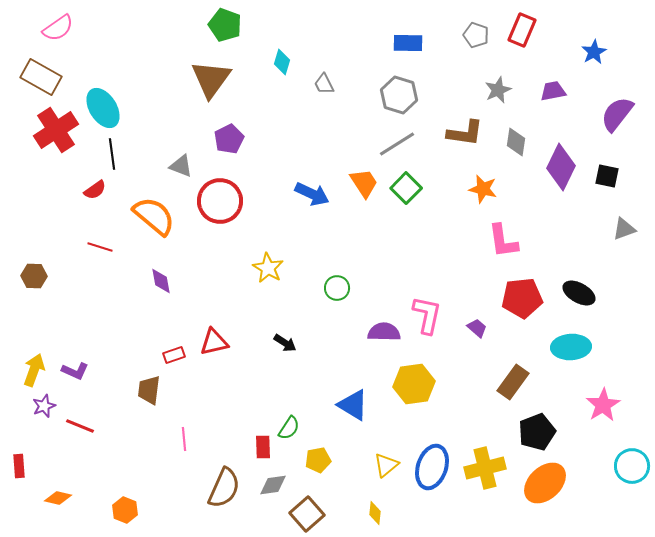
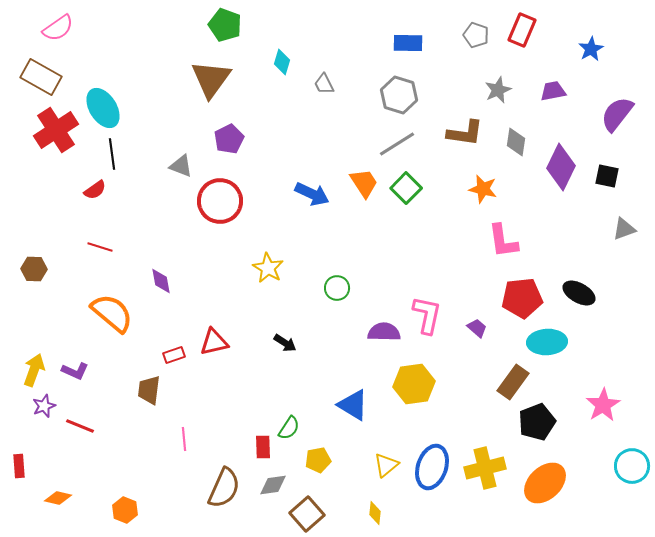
blue star at (594, 52): moved 3 px left, 3 px up
orange semicircle at (154, 216): moved 42 px left, 97 px down
brown hexagon at (34, 276): moved 7 px up
cyan ellipse at (571, 347): moved 24 px left, 5 px up
black pentagon at (537, 432): moved 10 px up
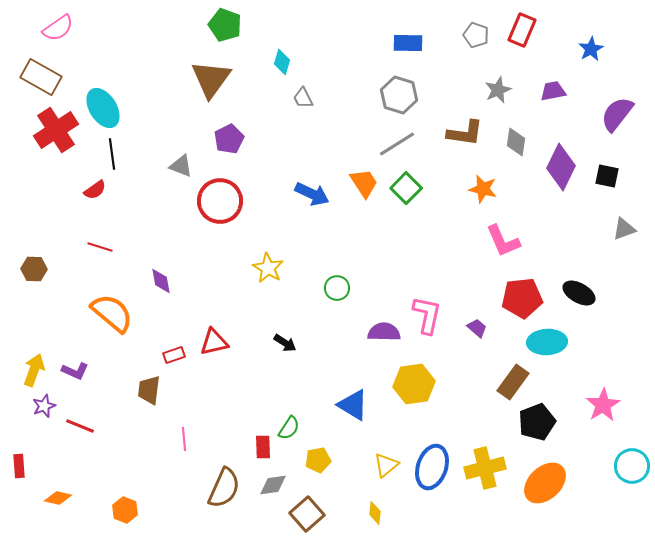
gray trapezoid at (324, 84): moved 21 px left, 14 px down
pink L-shape at (503, 241): rotated 15 degrees counterclockwise
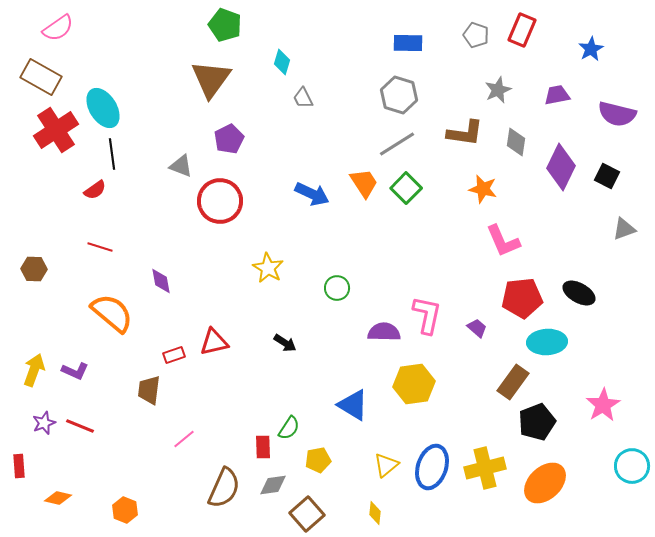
purple trapezoid at (553, 91): moved 4 px right, 4 px down
purple semicircle at (617, 114): rotated 114 degrees counterclockwise
black square at (607, 176): rotated 15 degrees clockwise
purple star at (44, 406): moved 17 px down
pink line at (184, 439): rotated 55 degrees clockwise
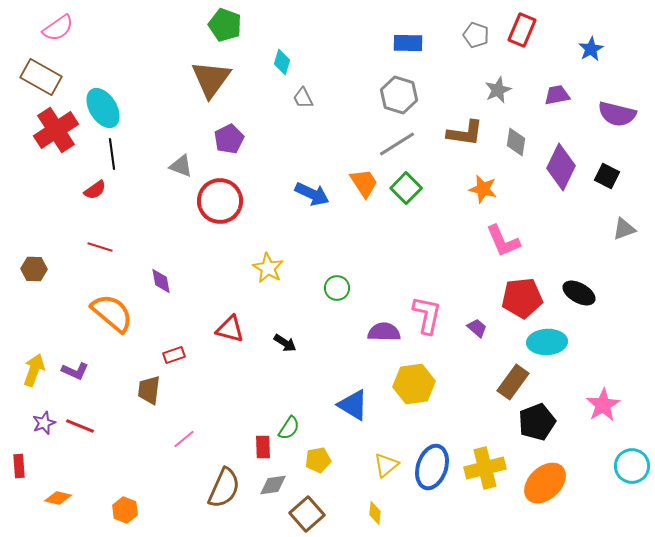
red triangle at (214, 342): moved 16 px right, 13 px up; rotated 28 degrees clockwise
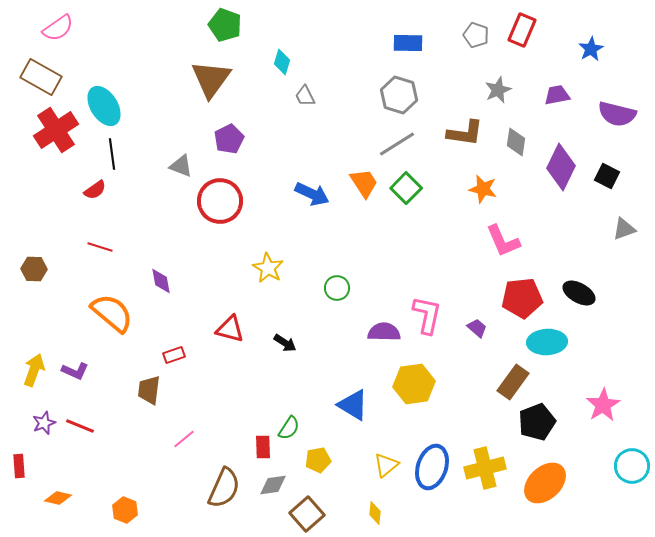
gray trapezoid at (303, 98): moved 2 px right, 2 px up
cyan ellipse at (103, 108): moved 1 px right, 2 px up
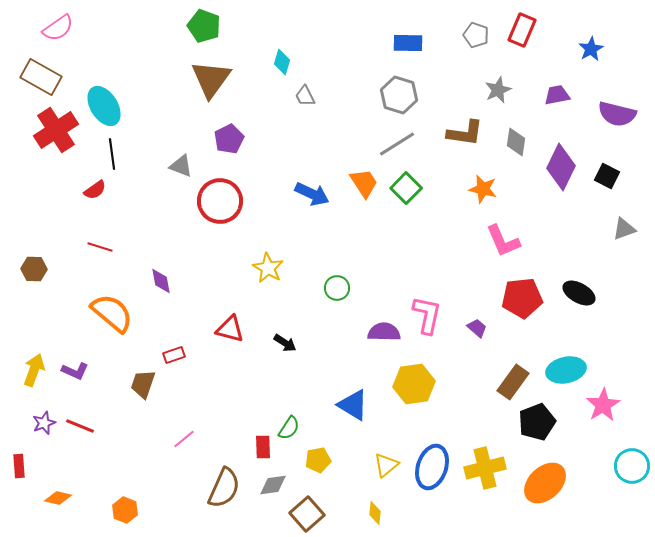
green pentagon at (225, 25): moved 21 px left, 1 px down
cyan ellipse at (547, 342): moved 19 px right, 28 px down; rotated 9 degrees counterclockwise
brown trapezoid at (149, 390): moved 6 px left, 6 px up; rotated 12 degrees clockwise
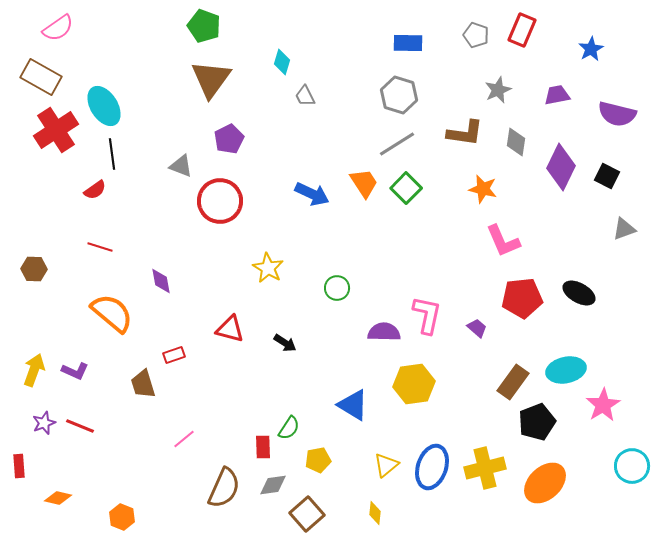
brown trapezoid at (143, 384): rotated 36 degrees counterclockwise
orange hexagon at (125, 510): moved 3 px left, 7 px down
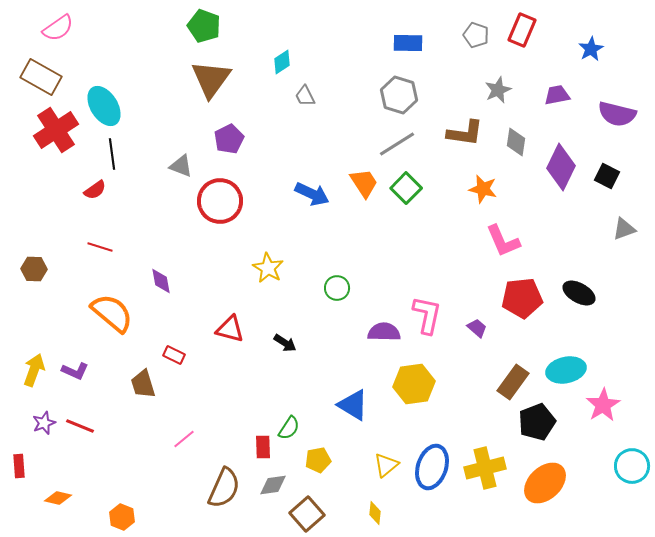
cyan diamond at (282, 62): rotated 40 degrees clockwise
red rectangle at (174, 355): rotated 45 degrees clockwise
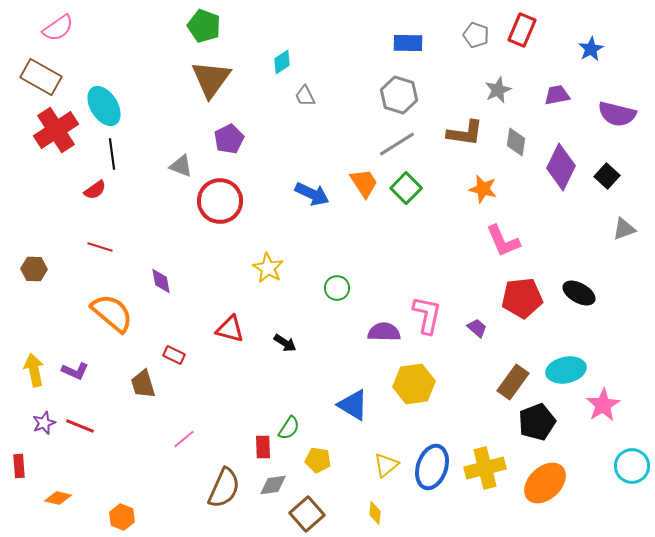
black square at (607, 176): rotated 15 degrees clockwise
yellow arrow at (34, 370): rotated 32 degrees counterclockwise
yellow pentagon at (318, 460): rotated 20 degrees clockwise
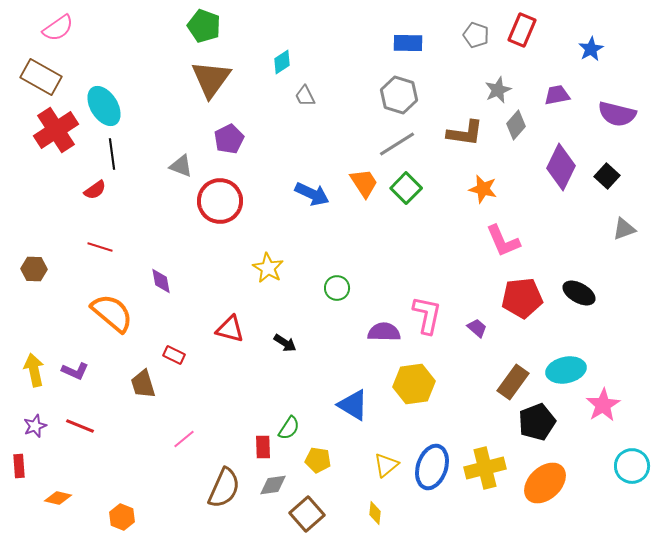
gray diamond at (516, 142): moved 17 px up; rotated 32 degrees clockwise
purple star at (44, 423): moved 9 px left, 3 px down
